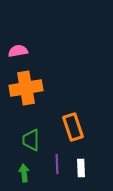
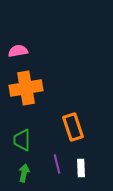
green trapezoid: moved 9 px left
purple line: rotated 12 degrees counterclockwise
green arrow: rotated 18 degrees clockwise
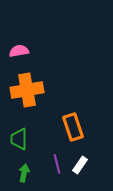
pink semicircle: moved 1 px right
orange cross: moved 1 px right, 2 px down
green trapezoid: moved 3 px left, 1 px up
white rectangle: moved 1 px left, 3 px up; rotated 36 degrees clockwise
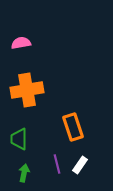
pink semicircle: moved 2 px right, 8 px up
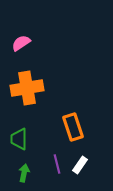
pink semicircle: rotated 24 degrees counterclockwise
orange cross: moved 2 px up
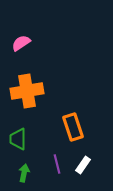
orange cross: moved 3 px down
green trapezoid: moved 1 px left
white rectangle: moved 3 px right
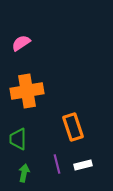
white rectangle: rotated 42 degrees clockwise
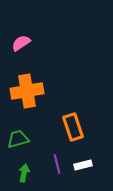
green trapezoid: rotated 75 degrees clockwise
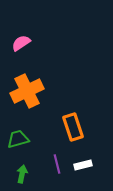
orange cross: rotated 16 degrees counterclockwise
green arrow: moved 2 px left, 1 px down
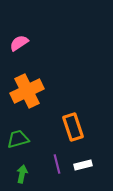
pink semicircle: moved 2 px left
